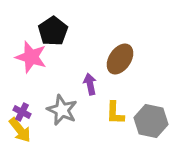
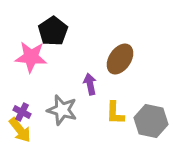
pink star: rotated 12 degrees counterclockwise
gray star: rotated 8 degrees counterclockwise
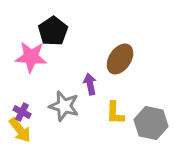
gray star: moved 2 px right, 4 px up
gray hexagon: moved 2 px down
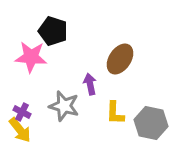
black pentagon: rotated 20 degrees counterclockwise
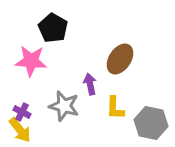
black pentagon: moved 3 px up; rotated 12 degrees clockwise
pink star: moved 4 px down
yellow L-shape: moved 5 px up
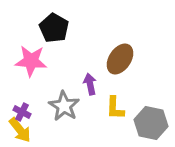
black pentagon: moved 1 px right
gray star: rotated 16 degrees clockwise
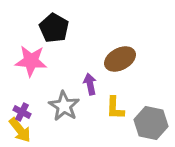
brown ellipse: rotated 28 degrees clockwise
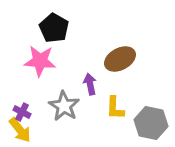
pink star: moved 9 px right
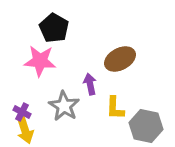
gray hexagon: moved 5 px left, 3 px down
yellow arrow: moved 5 px right; rotated 20 degrees clockwise
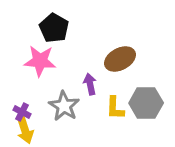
gray hexagon: moved 23 px up; rotated 12 degrees counterclockwise
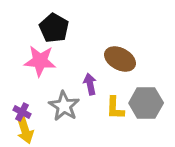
brown ellipse: rotated 56 degrees clockwise
